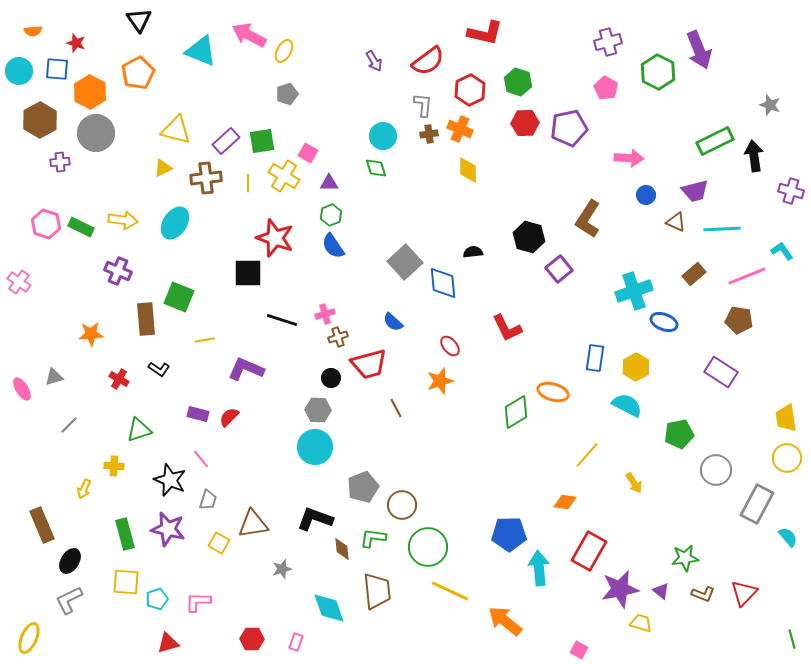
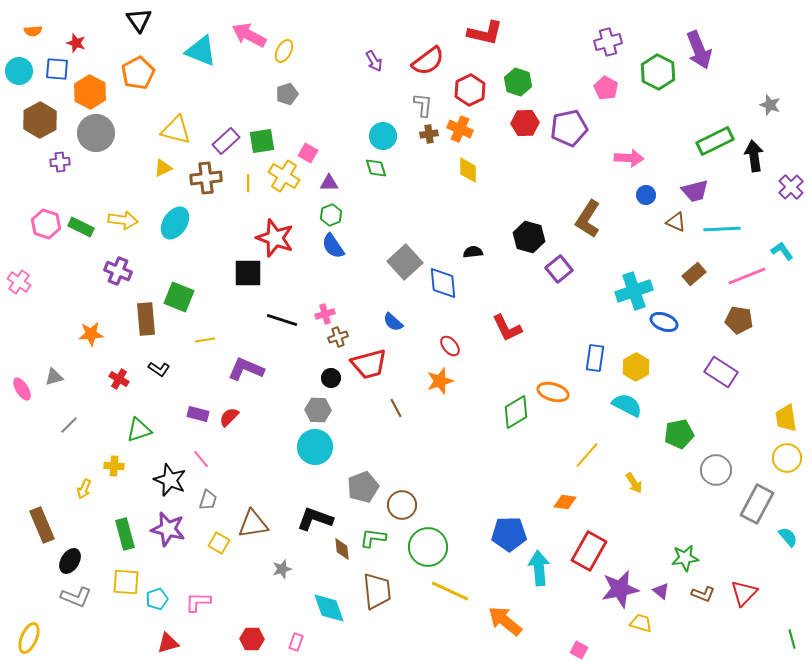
purple cross at (791, 191): moved 4 px up; rotated 30 degrees clockwise
gray L-shape at (69, 600): moved 7 px right, 3 px up; rotated 132 degrees counterclockwise
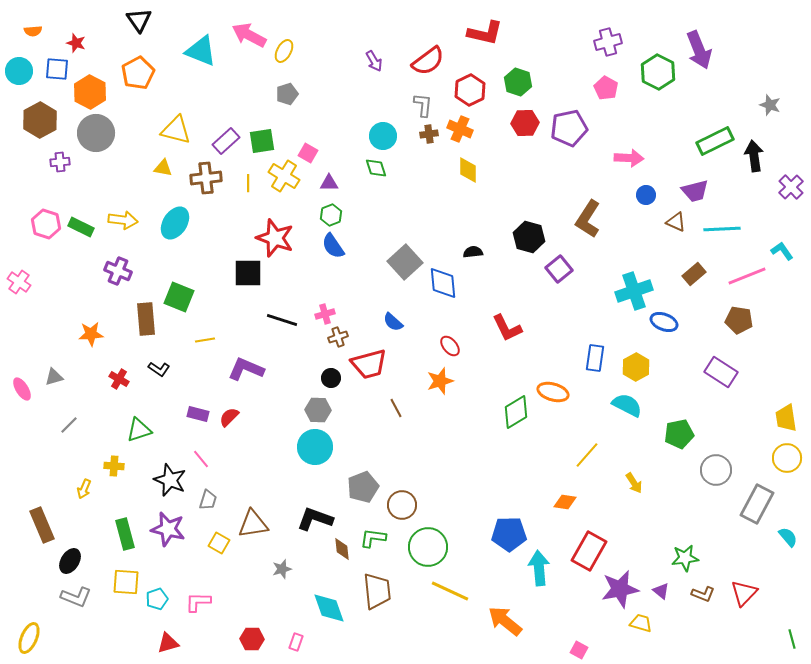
yellow triangle at (163, 168): rotated 36 degrees clockwise
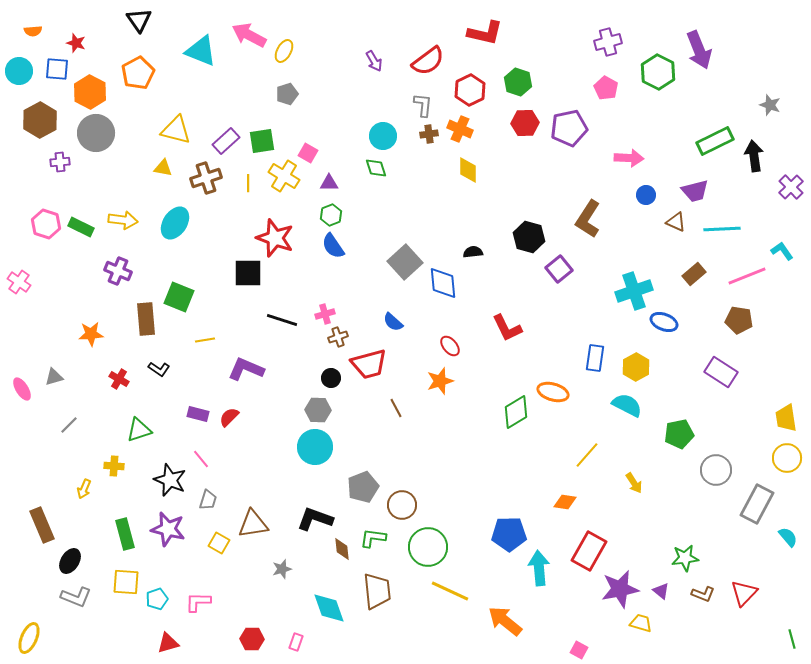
brown cross at (206, 178): rotated 12 degrees counterclockwise
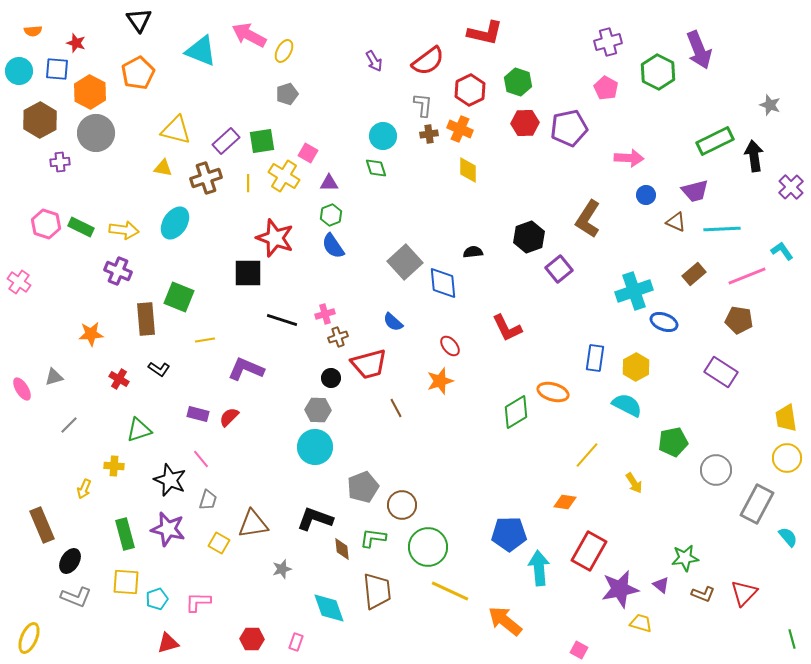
yellow arrow at (123, 220): moved 1 px right, 10 px down
black hexagon at (529, 237): rotated 24 degrees clockwise
green pentagon at (679, 434): moved 6 px left, 8 px down
purple triangle at (661, 591): moved 6 px up
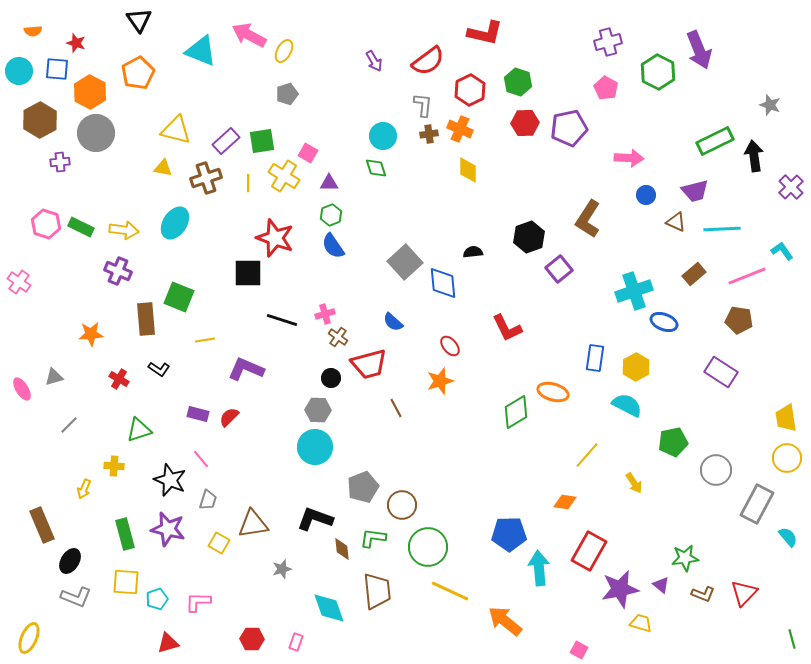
brown cross at (338, 337): rotated 36 degrees counterclockwise
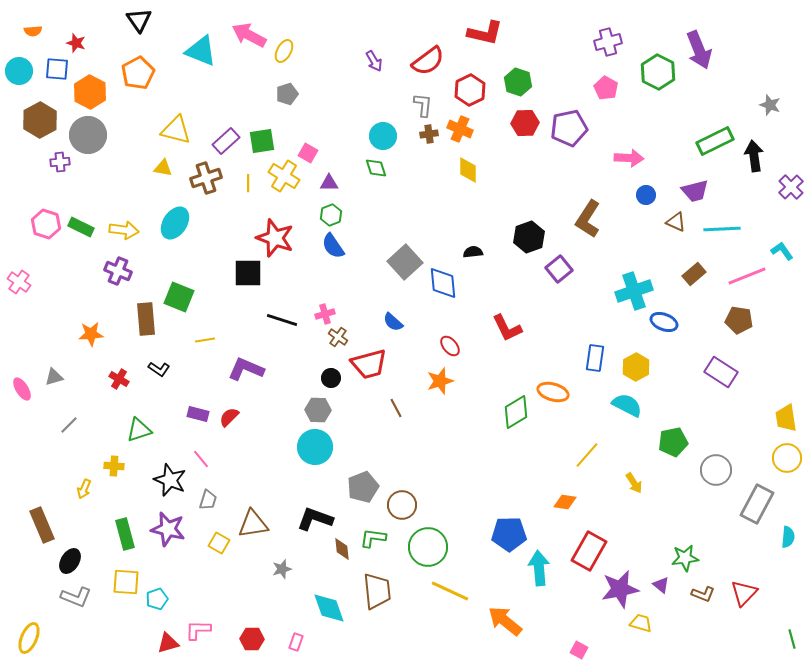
gray circle at (96, 133): moved 8 px left, 2 px down
cyan semicircle at (788, 537): rotated 45 degrees clockwise
pink L-shape at (198, 602): moved 28 px down
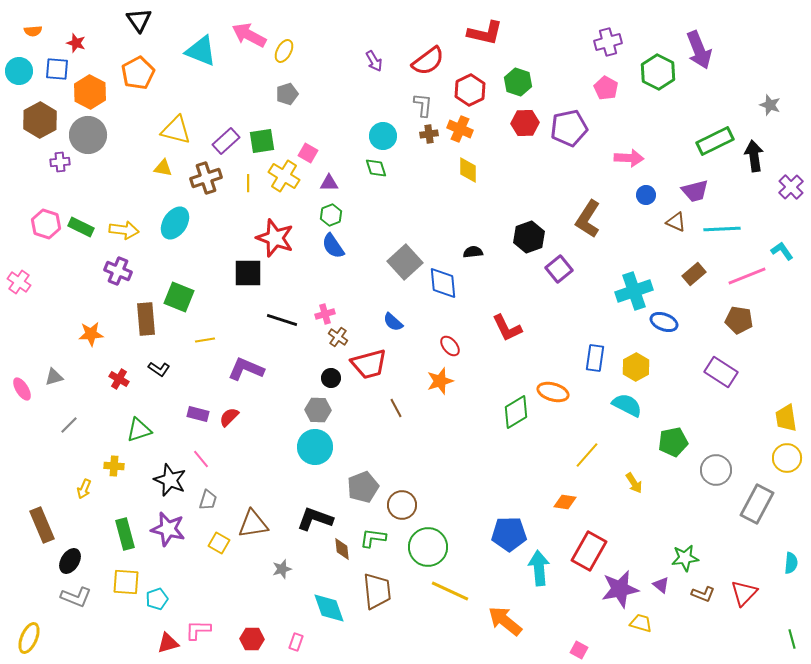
cyan semicircle at (788, 537): moved 3 px right, 26 px down
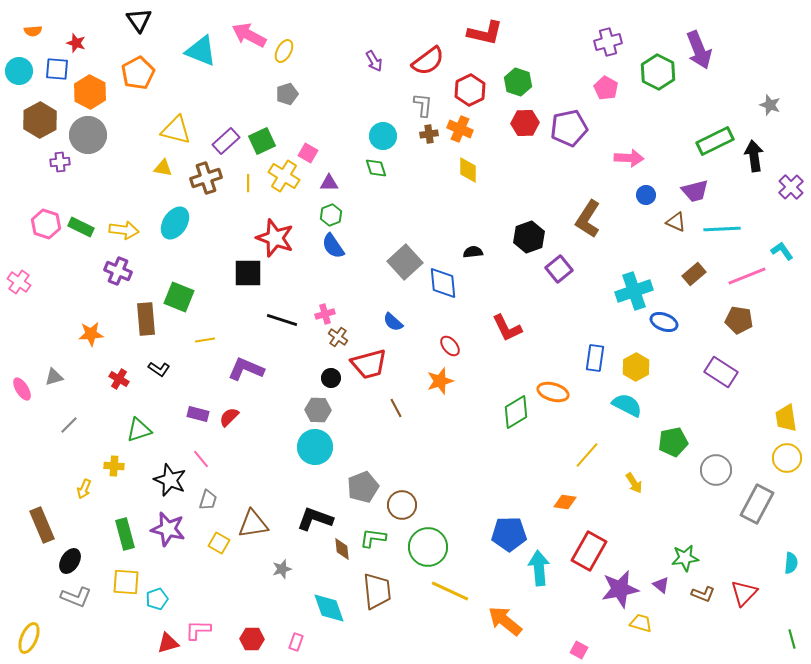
green square at (262, 141): rotated 16 degrees counterclockwise
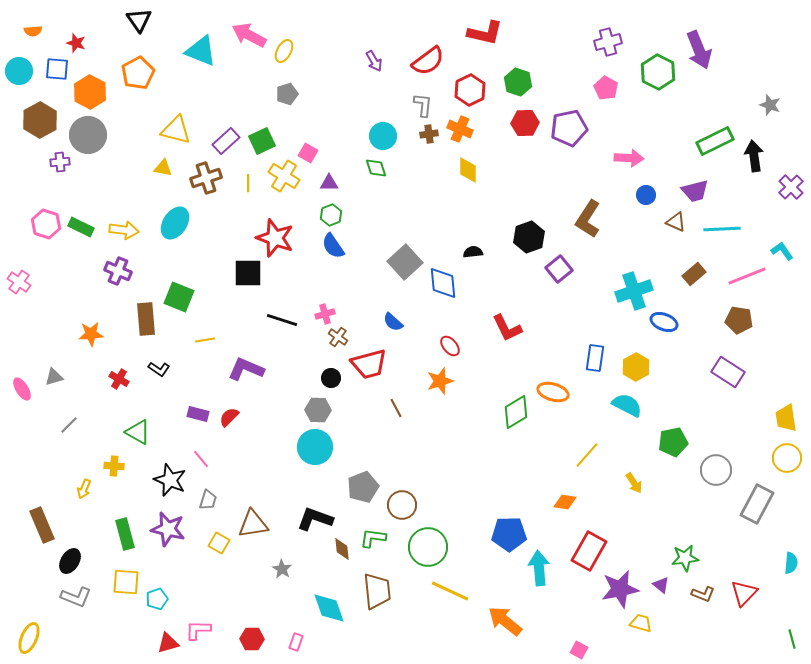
purple rectangle at (721, 372): moved 7 px right
green triangle at (139, 430): moved 1 px left, 2 px down; rotated 48 degrees clockwise
gray star at (282, 569): rotated 24 degrees counterclockwise
